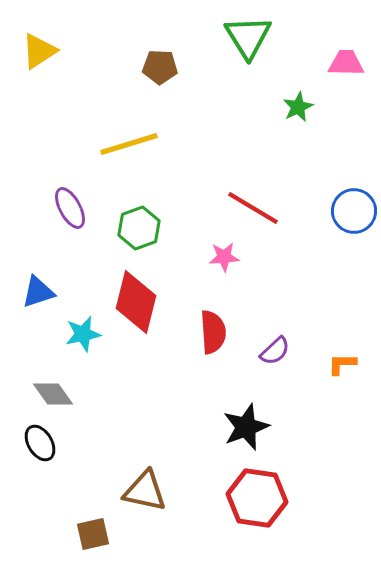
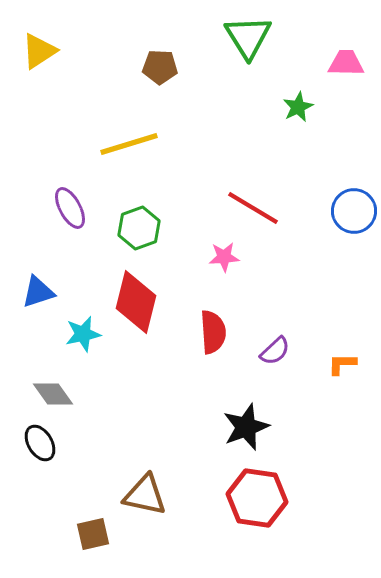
brown triangle: moved 4 px down
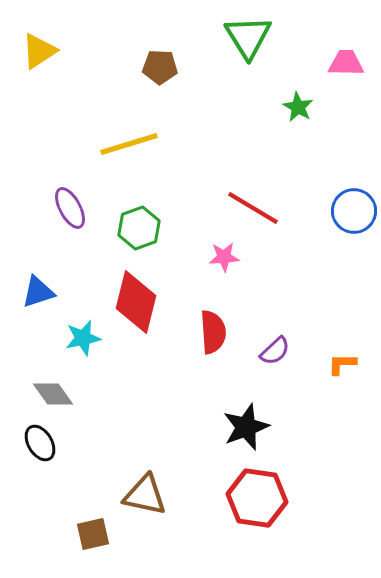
green star: rotated 16 degrees counterclockwise
cyan star: moved 4 px down
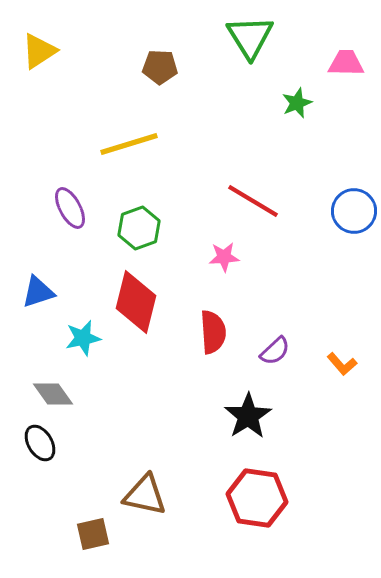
green triangle: moved 2 px right
green star: moved 1 px left, 4 px up; rotated 20 degrees clockwise
red line: moved 7 px up
orange L-shape: rotated 132 degrees counterclockwise
black star: moved 2 px right, 11 px up; rotated 12 degrees counterclockwise
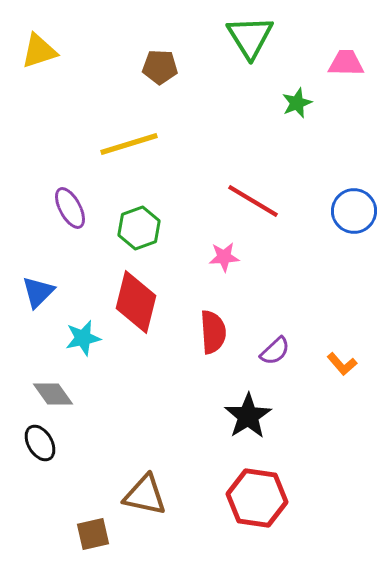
yellow triangle: rotated 15 degrees clockwise
blue triangle: rotated 27 degrees counterclockwise
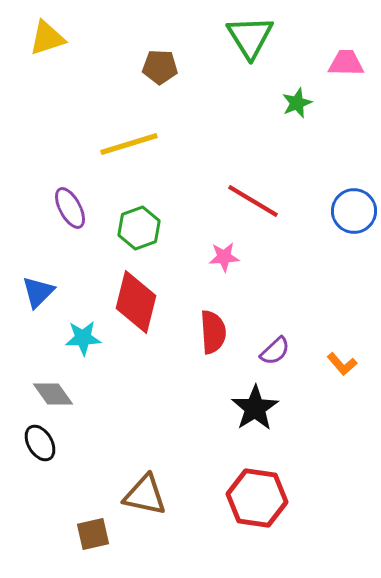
yellow triangle: moved 8 px right, 13 px up
cyan star: rotated 9 degrees clockwise
black star: moved 7 px right, 8 px up
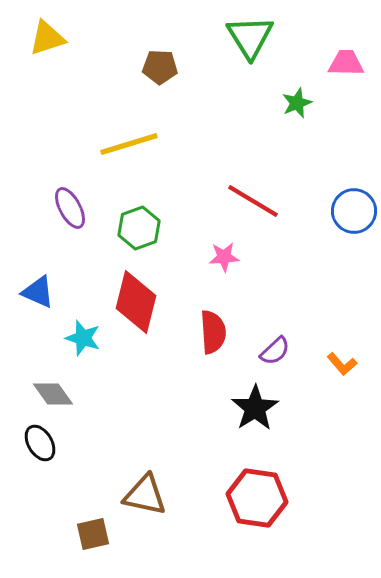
blue triangle: rotated 51 degrees counterclockwise
cyan star: rotated 21 degrees clockwise
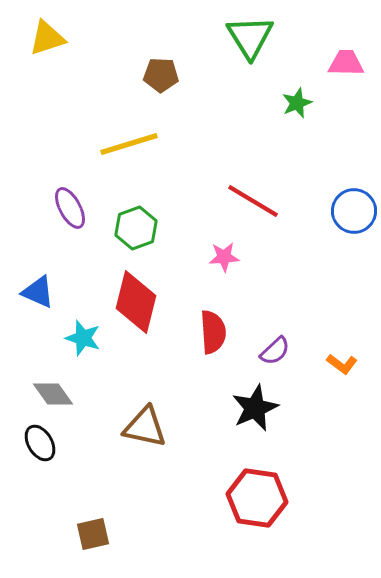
brown pentagon: moved 1 px right, 8 px down
green hexagon: moved 3 px left
orange L-shape: rotated 12 degrees counterclockwise
black star: rotated 9 degrees clockwise
brown triangle: moved 68 px up
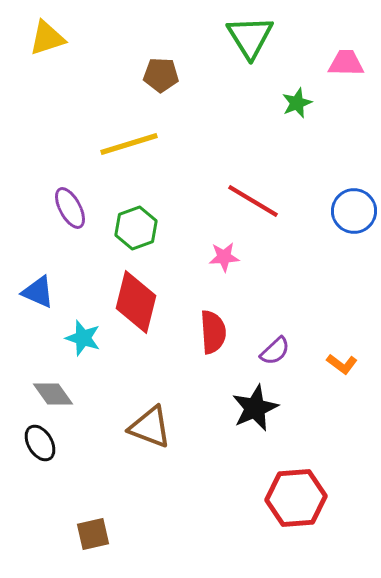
brown triangle: moved 5 px right; rotated 9 degrees clockwise
red hexagon: moved 39 px right; rotated 12 degrees counterclockwise
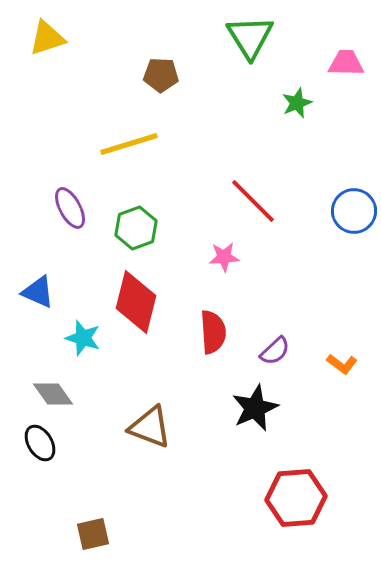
red line: rotated 14 degrees clockwise
